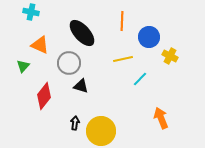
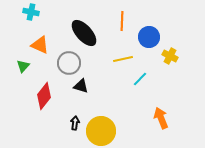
black ellipse: moved 2 px right
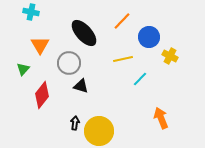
orange line: rotated 42 degrees clockwise
orange triangle: rotated 36 degrees clockwise
green triangle: moved 3 px down
red diamond: moved 2 px left, 1 px up
yellow circle: moved 2 px left
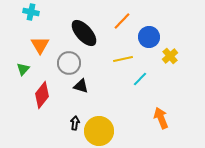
yellow cross: rotated 21 degrees clockwise
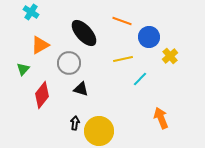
cyan cross: rotated 21 degrees clockwise
orange line: rotated 66 degrees clockwise
orange triangle: rotated 30 degrees clockwise
black triangle: moved 3 px down
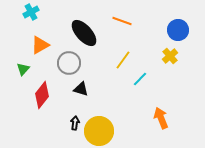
cyan cross: rotated 28 degrees clockwise
blue circle: moved 29 px right, 7 px up
yellow line: moved 1 px down; rotated 42 degrees counterclockwise
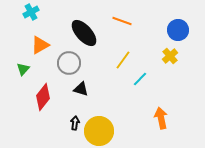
red diamond: moved 1 px right, 2 px down
orange arrow: rotated 10 degrees clockwise
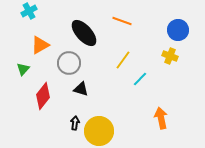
cyan cross: moved 2 px left, 1 px up
yellow cross: rotated 28 degrees counterclockwise
red diamond: moved 1 px up
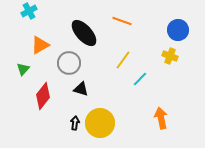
yellow circle: moved 1 px right, 8 px up
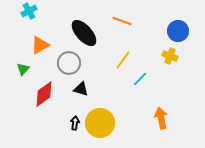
blue circle: moved 1 px down
red diamond: moved 1 px right, 2 px up; rotated 16 degrees clockwise
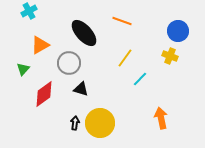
yellow line: moved 2 px right, 2 px up
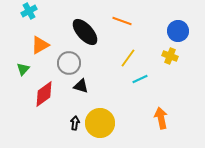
black ellipse: moved 1 px right, 1 px up
yellow line: moved 3 px right
cyan line: rotated 21 degrees clockwise
black triangle: moved 3 px up
